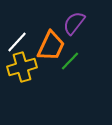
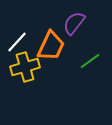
green line: moved 20 px right; rotated 10 degrees clockwise
yellow cross: moved 3 px right
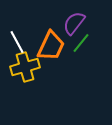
white line: rotated 70 degrees counterclockwise
green line: moved 9 px left, 18 px up; rotated 15 degrees counterclockwise
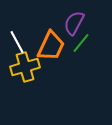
purple semicircle: rotated 10 degrees counterclockwise
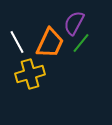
orange trapezoid: moved 1 px left, 3 px up
yellow cross: moved 5 px right, 7 px down
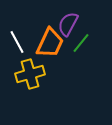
purple semicircle: moved 6 px left, 1 px down
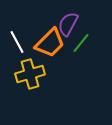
orange trapezoid: rotated 20 degrees clockwise
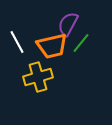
orange trapezoid: moved 2 px right, 3 px down; rotated 32 degrees clockwise
yellow cross: moved 8 px right, 3 px down
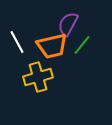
green line: moved 1 px right, 2 px down
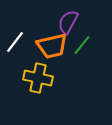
purple semicircle: moved 2 px up
white line: moved 2 px left; rotated 65 degrees clockwise
yellow cross: moved 1 px down; rotated 28 degrees clockwise
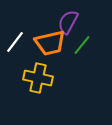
orange trapezoid: moved 2 px left, 3 px up
